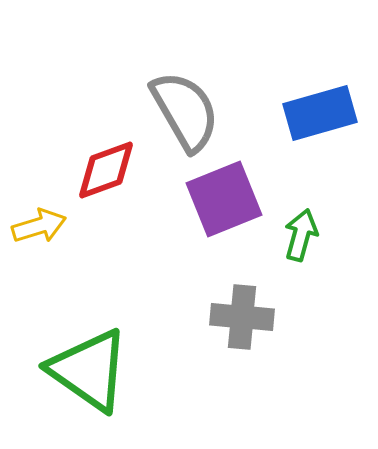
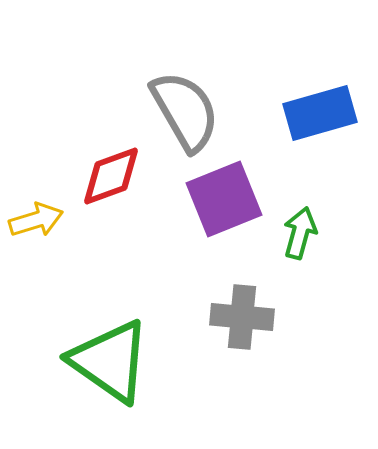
red diamond: moved 5 px right, 6 px down
yellow arrow: moved 3 px left, 6 px up
green arrow: moved 1 px left, 2 px up
green triangle: moved 21 px right, 9 px up
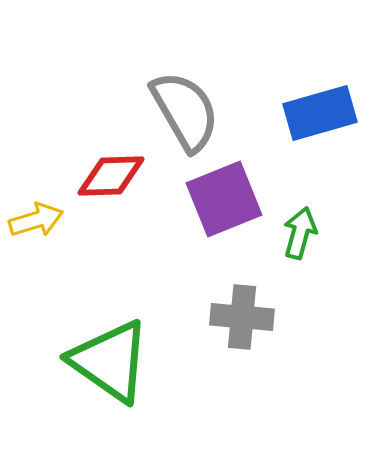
red diamond: rotated 18 degrees clockwise
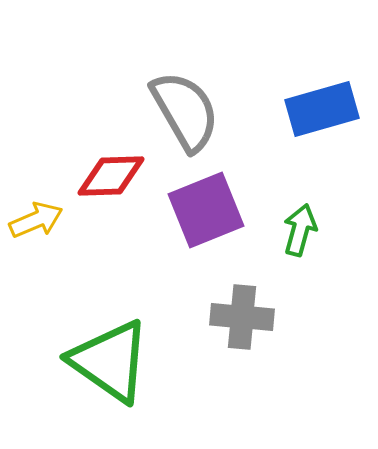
blue rectangle: moved 2 px right, 4 px up
purple square: moved 18 px left, 11 px down
yellow arrow: rotated 6 degrees counterclockwise
green arrow: moved 3 px up
